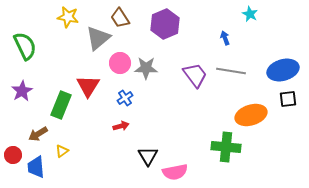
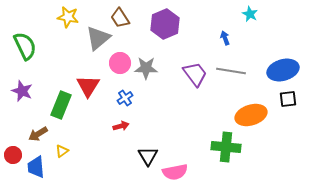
purple trapezoid: moved 1 px up
purple star: rotated 20 degrees counterclockwise
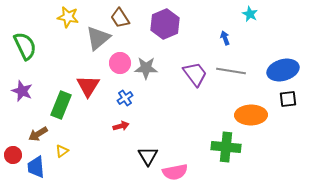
orange ellipse: rotated 16 degrees clockwise
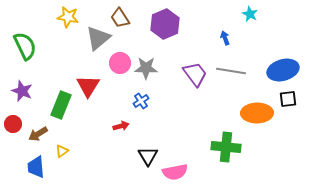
blue cross: moved 16 px right, 3 px down
orange ellipse: moved 6 px right, 2 px up
red circle: moved 31 px up
